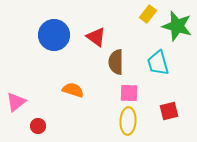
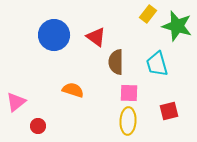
cyan trapezoid: moved 1 px left, 1 px down
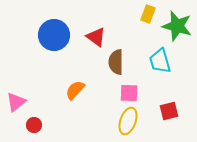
yellow rectangle: rotated 18 degrees counterclockwise
cyan trapezoid: moved 3 px right, 3 px up
orange semicircle: moved 2 px right; rotated 65 degrees counterclockwise
yellow ellipse: rotated 16 degrees clockwise
red circle: moved 4 px left, 1 px up
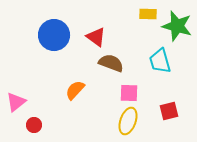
yellow rectangle: rotated 72 degrees clockwise
brown semicircle: moved 5 px left, 1 px down; rotated 110 degrees clockwise
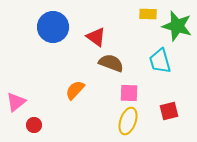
blue circle: moved 1 px left, 8 px up
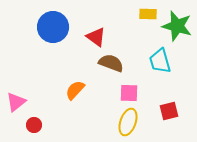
yellow ellipse: moved 1 px down
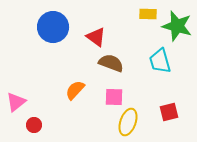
pink square: moved 15 px left, 4 px down
red square: moved 1 px down
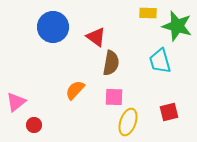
yellow rectangle: moved 1 px up
brown semicircle: rotated 80 degrees clockwise
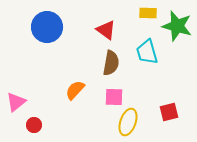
blue circle: moved 6 px left
red triangle: moved 10 px right, 7 px up
cyan trapezoid: moved 13 px left, 9 px up
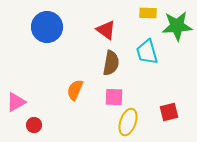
green star: rotated 20 degrees counterclockwise
orange semicircle: rotated 20 degrees counterclockwise
pink triangle: rotated 10 degrees clockwise
